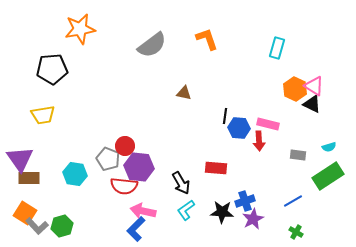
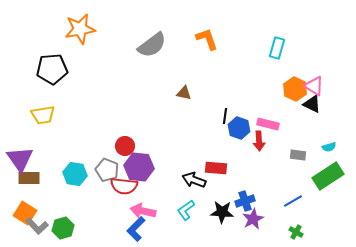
blue hexagon: rotated 15 degrees clockwise
gray pentagon: moved 1 px left, 11 px down
black arrow: moved 13 px right, 3 px up; rotated 140 degrees clockwise
green hexagon: moved 1 px right, 2 px down
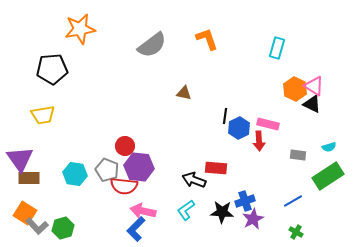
blue hexagon: rotated 15 degrees clockwise
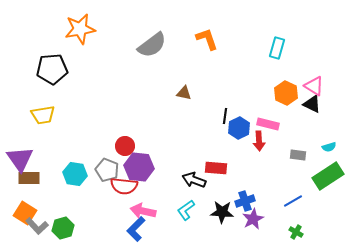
orange hexagon: moved 9 px left, 4 px down
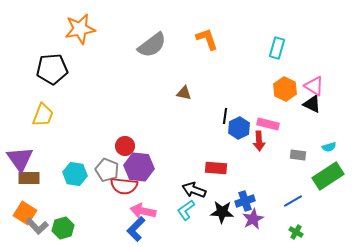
orange hexagon: moved 1 px left, 4 px up
yellow trapezoid: rotated 60 degrees counterclockwise
black arrow: moved 10 px down
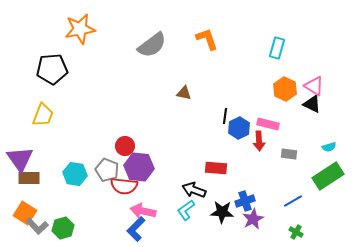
gray rectangle: moved 9 px left, 1 px up
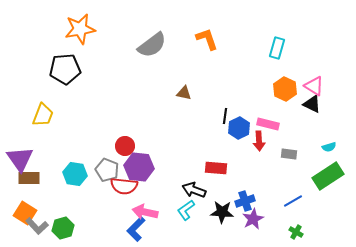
black pentagon: moved 13 px right
pink arrow: moved 2 px right, 1 px down
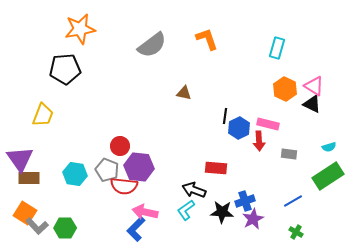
red circle: moved 5 px left
green hexagon: moved 2 px right; rotated 15 degrees clockwise
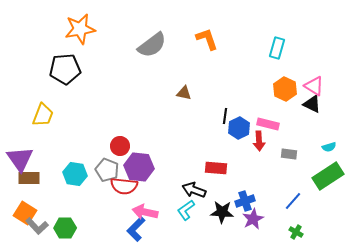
blue line: rotated 18 degrees counterclockwise
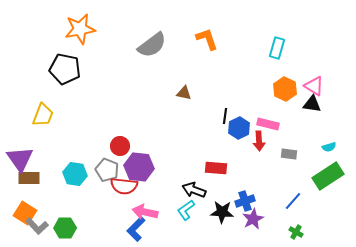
black pentagon: rotated 16 degrees clockwise
black triangle: rotated 18 degrees counterclockwise
